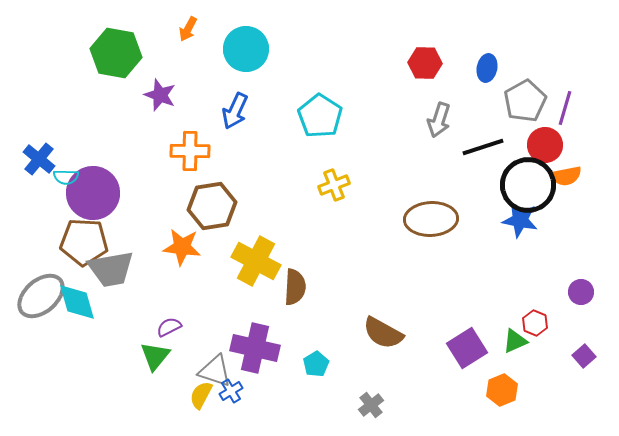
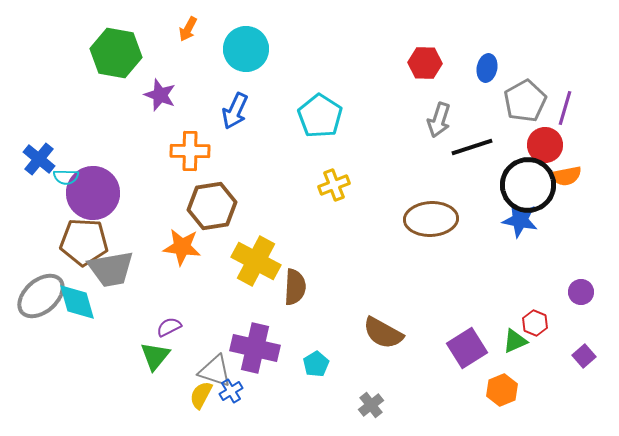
black line at (483, 147): moved 11 px left
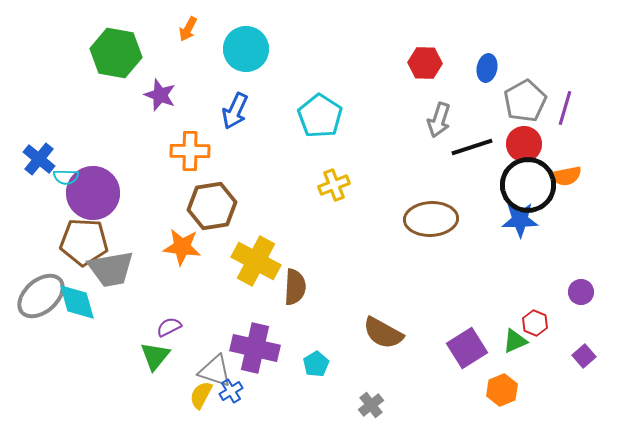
red circle at (545, 145): moved 21 px left, 1 px up
blue star at (520, 220): rotated 12 degrees counterclockwise
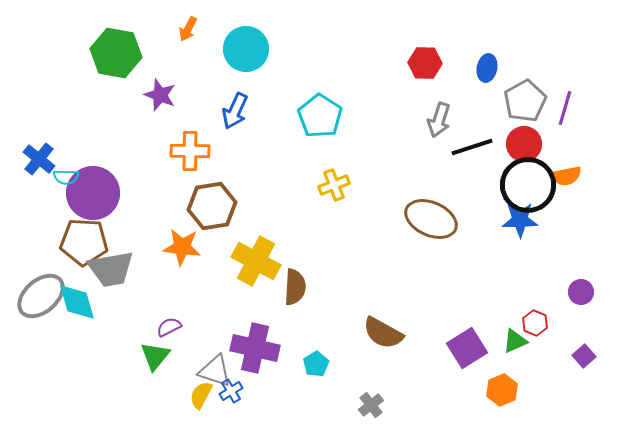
brown ellipse at (431, 219): rotated 27 degrees clockwise
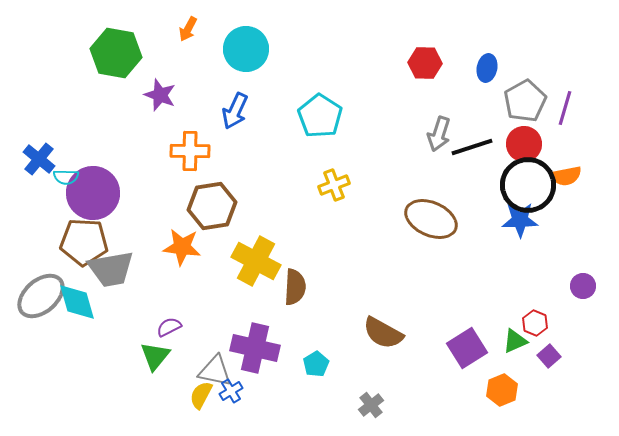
gray arrow at (439, 120): moved 14 px down
purple circle at (581, 292): moved 2 px right, 6 px up
purple square at (584, 356): moved 35 px left
gray triangle at (215, 371): rotated 6 degrees counterclockwise
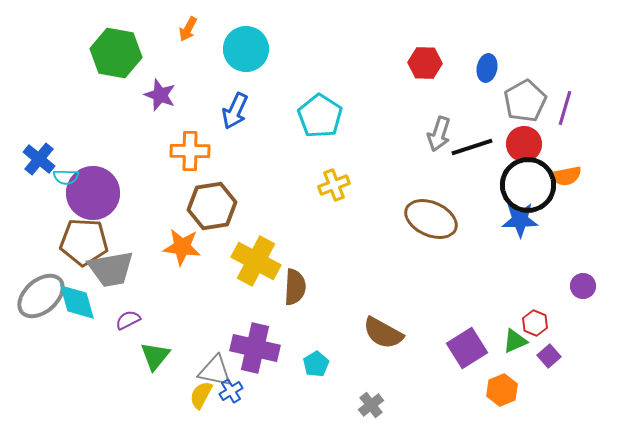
purple semicircle at (169, 327): moved 41 px left, 7 px up
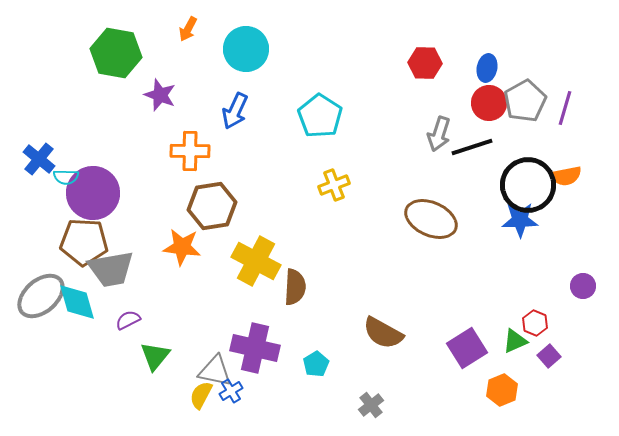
red circle at (524, 144): moved 35 px left, 41 px up
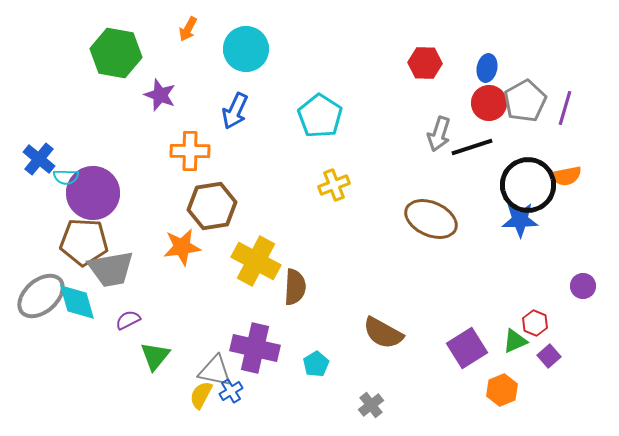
orange star at (182, 247): rotated 15 degrees counterclockwise
